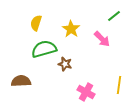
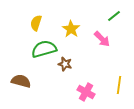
brown semicircle: rotated 18 degrees clockwise
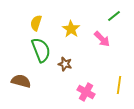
green semicircle: moved 3 px left, 1 px down; rotated 85 degrees clockwise
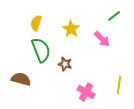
brown semicircle: moved 2 px up
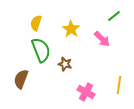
brown semicircle: rotated 84 degrees counterclockwise
